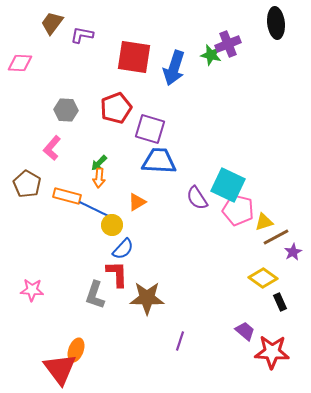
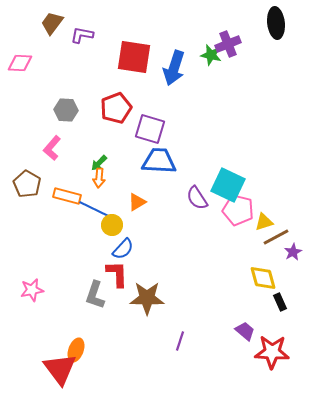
yellow diamond: rotated 40 degrees clockwise
pink star: rotated 15 degrees counterclockwise
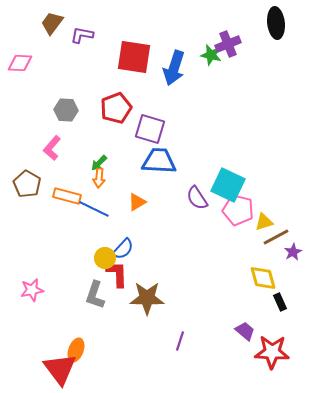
yellow circle: moved 7 px left, 33 px down
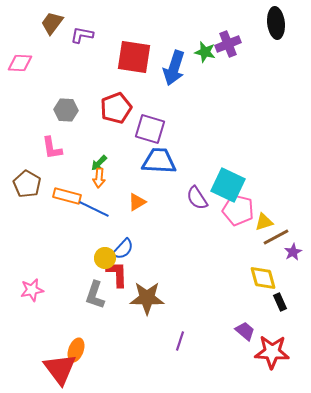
green star: moved 6 px left, 3 px up
pink L-shape: rotated 50 degrees counterclockwise
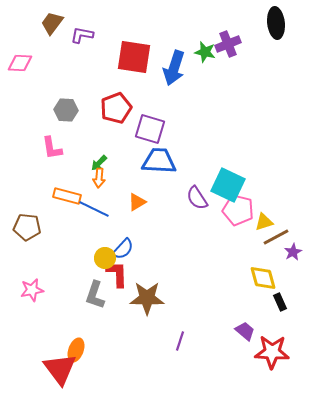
brown pentagon: moved 43 px down; rotated 24 degrees counterclockwise
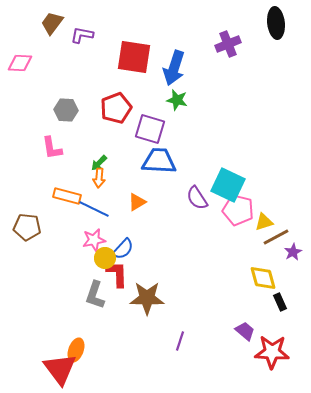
green star: moved 28 px left, 48 px down
pink star: moved 62 px right, 50 px up
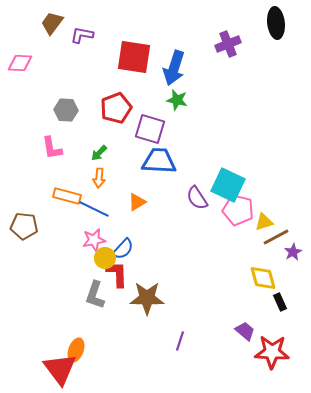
green arrow: moved 10 px up
brown pentagon: moved 3 px left, 1 px up
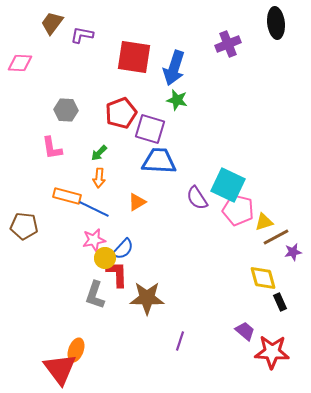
red pentagon: moved 5 px right, 5 px down
purple star: rotated 18 degrees clockwise
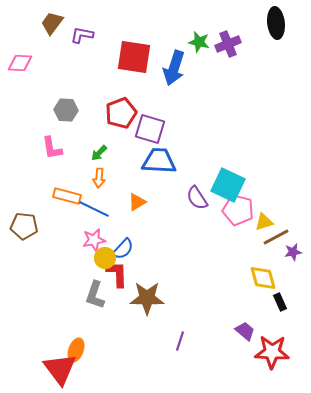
green star: moved 22 px right, 58 px up
